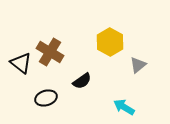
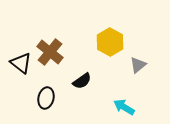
brown cross: rotated 8 degrees clockwise
black ellipse: rotated 60 degrees counterclockwise
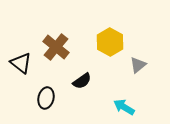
brown cross: moved 6 px right, 5 px up
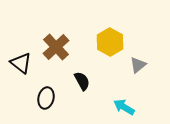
brown cross: rotated 8 degrees clockwise
black semicircle: rotated 84 degrees counterclockwise
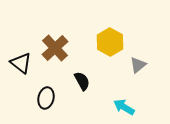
brown cross: moved 1 px left, 1 px down
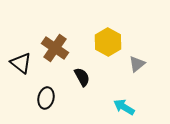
yellow hexagon: moved 2 px left
brown cross: rotated 12 degrees counterclockwise
gray triangle: moved 1 px left, 1 px up
black semicircle: moved 4 px up
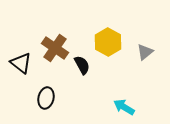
gray triangle: moved 8 px right, 12 px up
black semicircle: moved 12 px up
